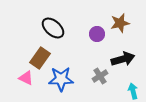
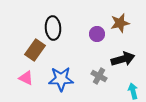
black ellipse: rotated 45 degrees clockwise
brown rectangle: moved 5 px left, 8 px up
gray cross: moved 1 px left; rotated 28 degrees counterclockwise
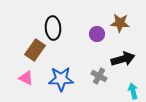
brown star: rotated 18 degrees clockwise
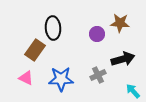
gray cross: moved 1 px left, 1 px up; rotated 35 degrees clockwise
cyan arrow: rotated 28 degrees counterclockwise
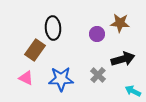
gray cross: rotated 21 degrees counterclockwise
cyan arrow: rotated 21 degrees counterclockwise
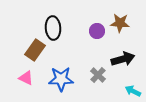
purple circle: moved 3 px up
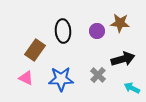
black ellipse: moved 10 px right, 3 px down
cyan arrow: moved 1 px left, 3 px up
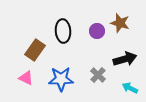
brown star: rotated 12 degrees clockwise
black arrow: moved 2 px right
cyan arrow: moved 2 px left
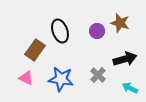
black ellipse: moved 3 px left; rotated 15 degrees counterclockwise
blue star: rotated 10 degrees clockwise
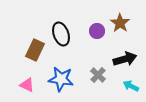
brown star: rotated 18 degrees clockwise
black ellipse: moved 1 px right, 3 px down
brown rectangle: rotated 10 degrees counterclockwise
pink triangle: moved 1 px right, 7 px down
cyan arrow: moved 1 px right, 2 px up
